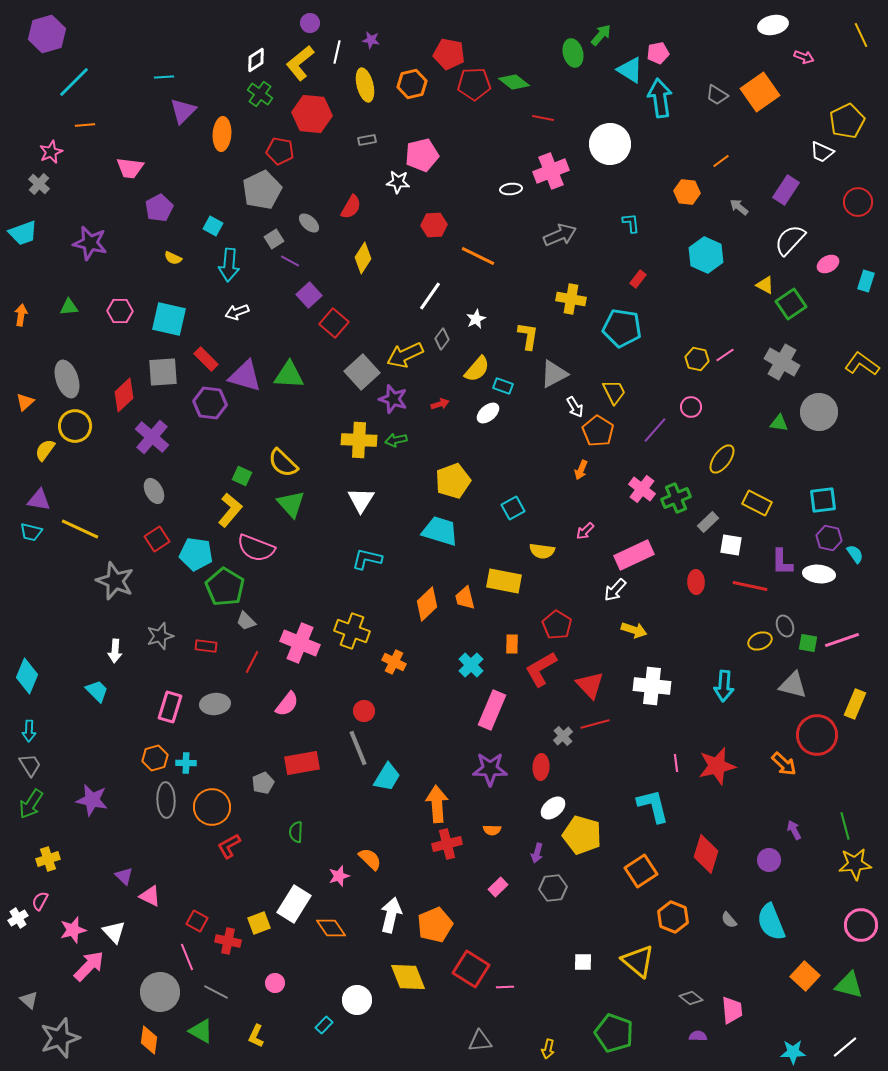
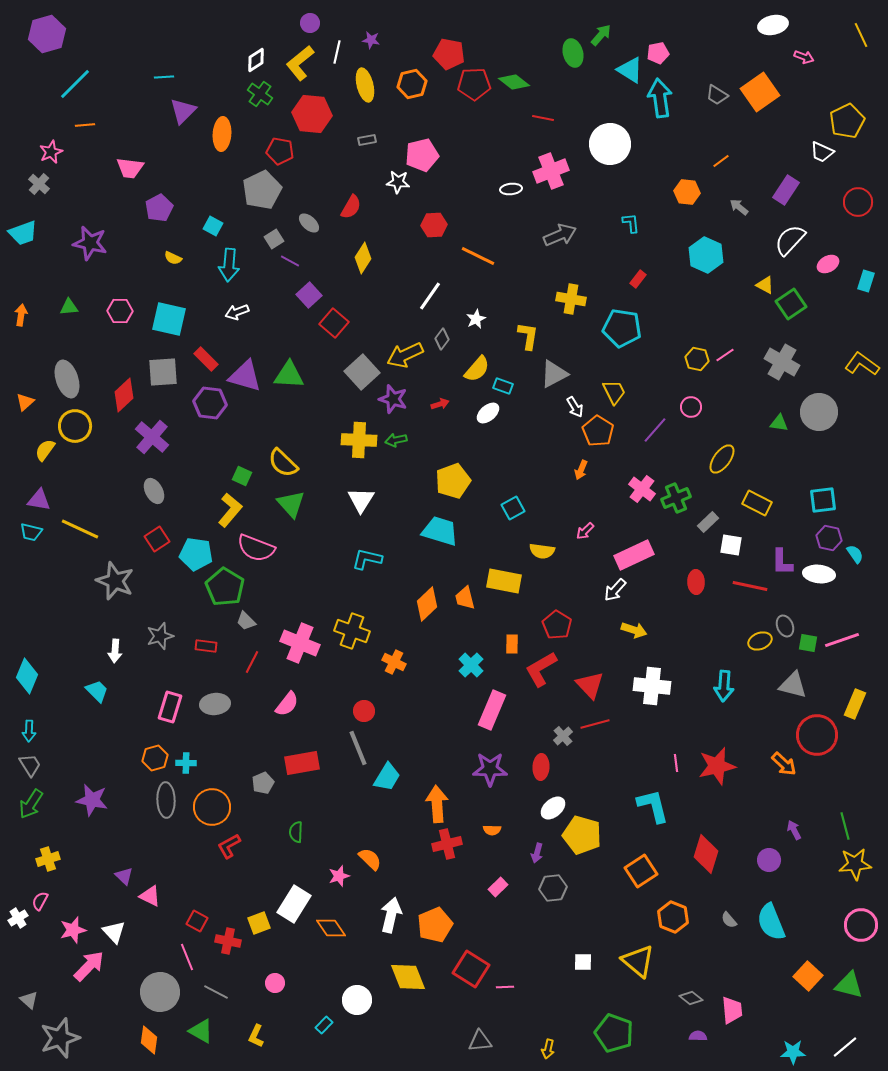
cyan line at (74, 82): moved 1 px right, 2 px down
orange square at (805, 976): moved 3 px right
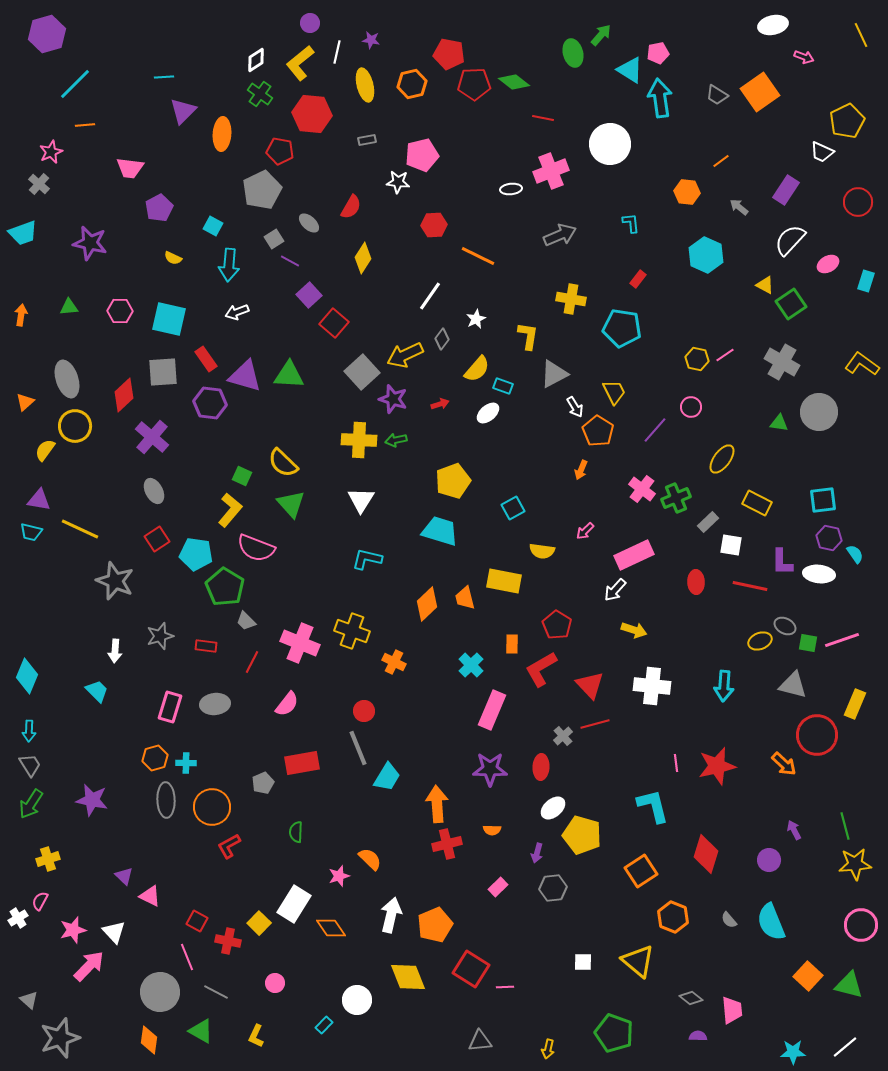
red rectangle at (206, 359): rotated 10 degrees clockwise
gray ellipse at (785, 626): rotated 40 degrees counterclockwise
yellow square at (259, 923): rotated 25 degrees counterclockwise
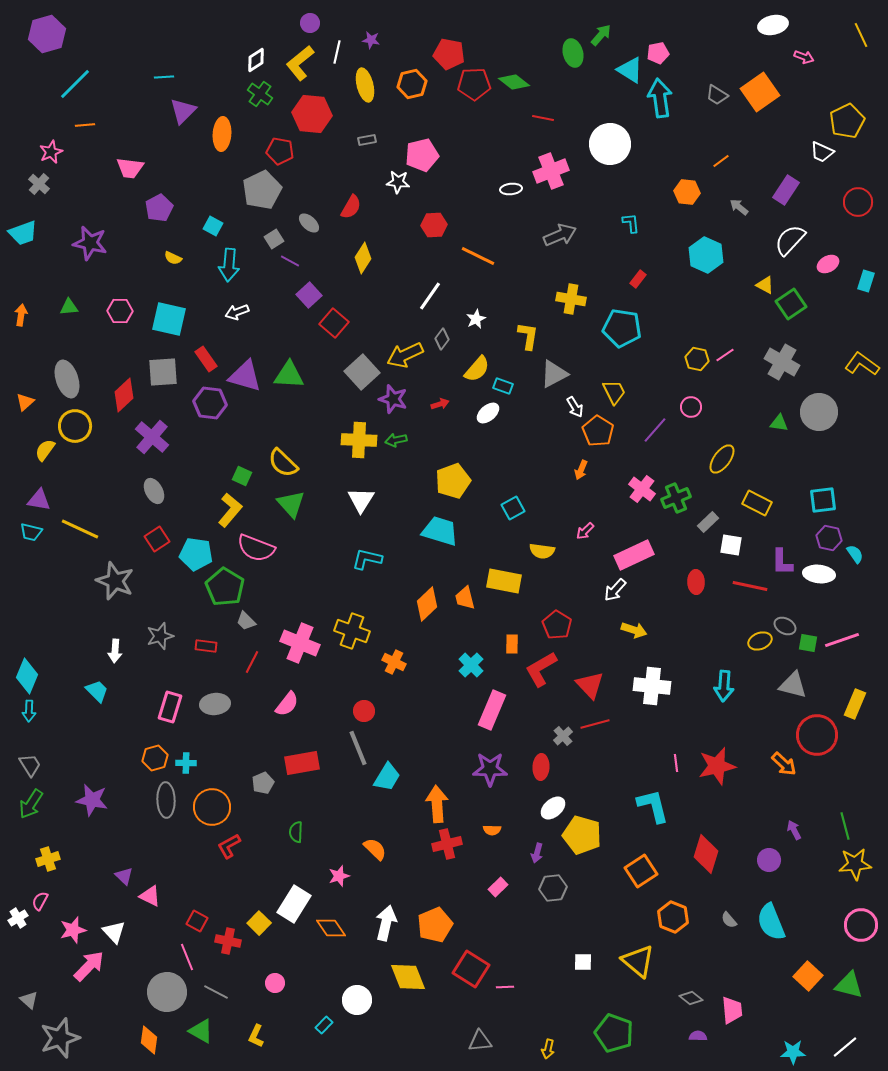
cyan arrow at (29, 731): moved 20 px up
orange semicircle at (370, 859): moved 5 px right, 10 px up
white arrow at (391, 915): moved 5 px left, 8 px down
gray circle at (160, 992): moved 7 px right
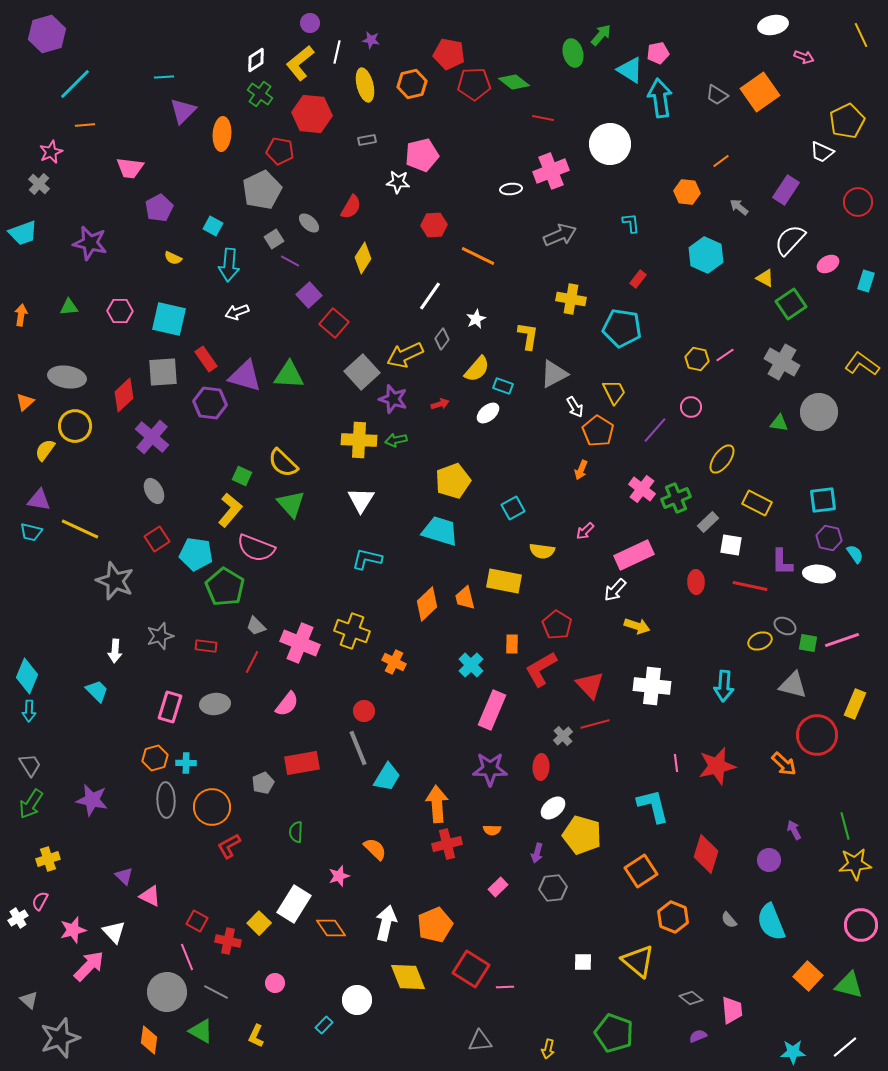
yellow triangle at (765, 285): moved 7 px up
gray ellipse at (67, 379): moved 2 px up; rotated 63 degrees counterclockwise
gray trapezoid at (246, 621): moved 10 px right, 5 px down
yellow arrow at (634, 630): moved 3 px right, 4 px up
purple semicircle at (698, 1036): rotated 24 degrees counterclockwise
